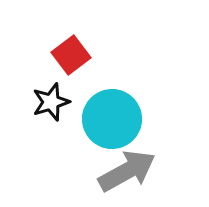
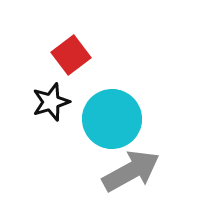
gray arrow: moved 4 px right
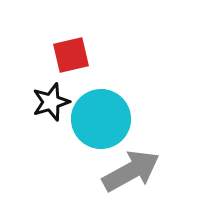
red square: rotated 24 degrees clockwise
cyan circle: moved 11 px left
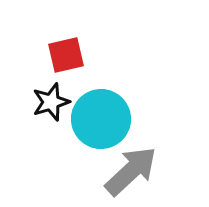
red square: moved 5 px left
gray arrow: rotated 14 degrees counterclockwise
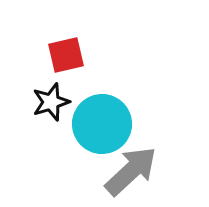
cyan circle: moved 1 px right, 5 px down
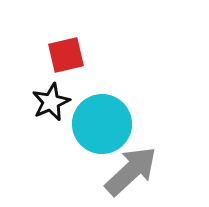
black star: rotated 6 degrees counterclockwise
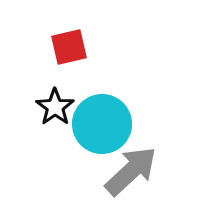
red square: moved 3 px right, 8 px up
black star: moved 4 px right, 5 px down; rotated 12 degrees counterclockwise
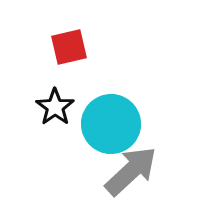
cyan circle: moved 9 px right
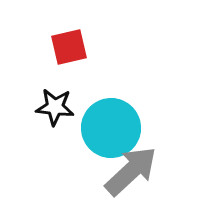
black star: rotated 30 degrees counterclockwise
cyan circle: moved 4 px down
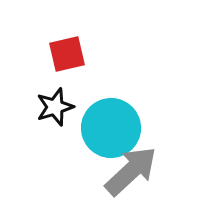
red square: moved 2 px left, 7 px down
black star: rotated 24 degrees counterclockwise
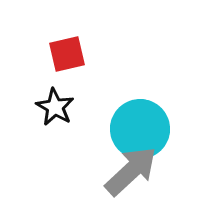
black star: rotated 24 degrees counterclockwise
cyan circle: moved 29 px right, 1 px down
